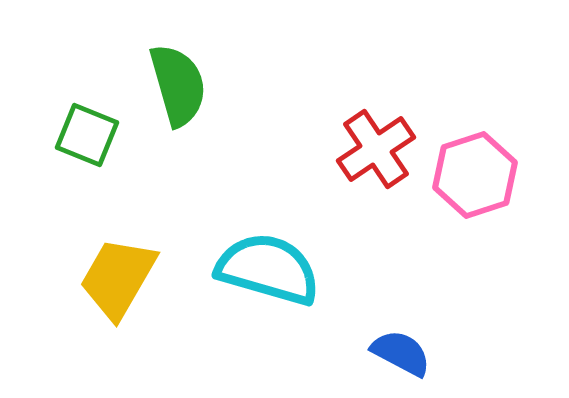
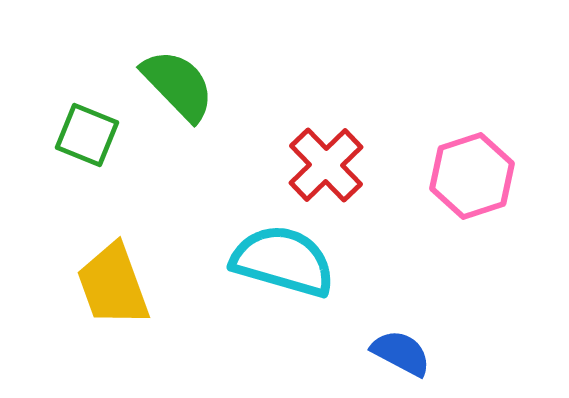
green semicircle: rotated 28 degrees counterclockwise
red cross: moved 50 px left, 16 px down; rotated 10 degrees counterclockwise
pink hexagon: moved 3 px left, 1 px down
cyan semicircle: moved 15 px right, 8 px up
yellow trapezoid: moved 5 px left, 7 px down; rotated 50 degrees counterclockwise
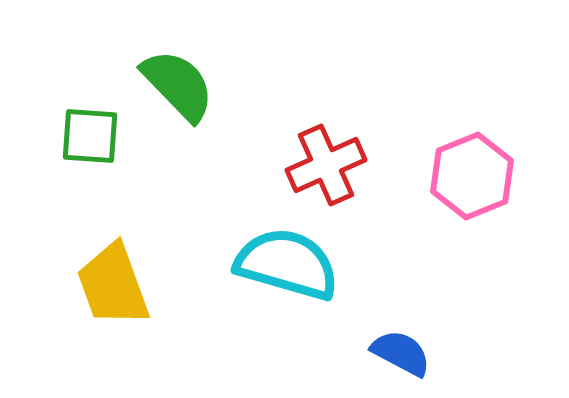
green square: moved 3 px right, 1 px down; rotated 18 degrees counterclockwise
red cross: rotated 20 degrees clockwise
pink hexagon: rotated 4 degrees counterclockwise
cyan semicircle: moved 4 px right, 3 px down
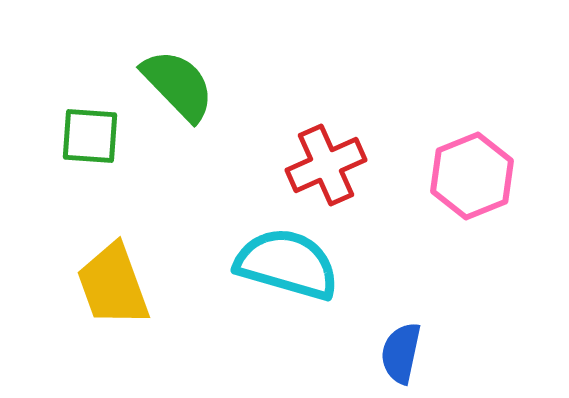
blue semicircle: rotated 106 degrees counterclockwise
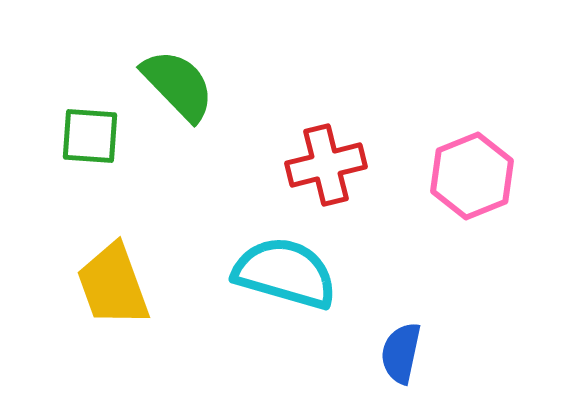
red cross: rotated 10 degrees clockwise
cyan semicircle: moved 2 px left, 9 px down
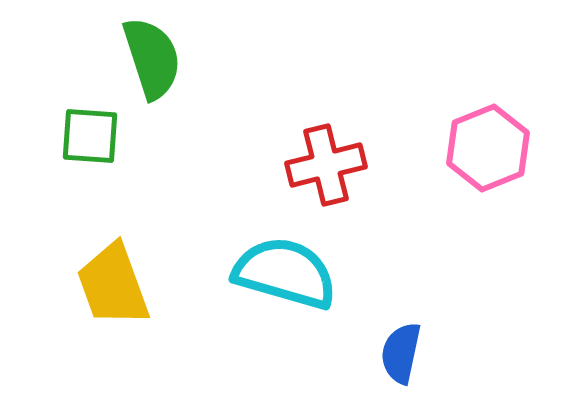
green semicircle: moved 26 px left, 27 px up; rotated 26 degrees clockwise
pink hexagon: moved 16 px right, 28 px up
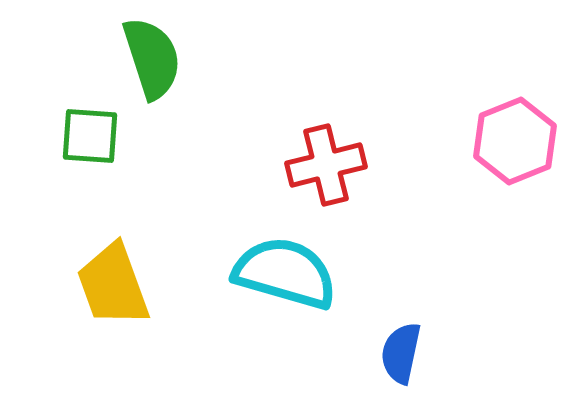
pink hexagon: moved 27 px right, 7 px up
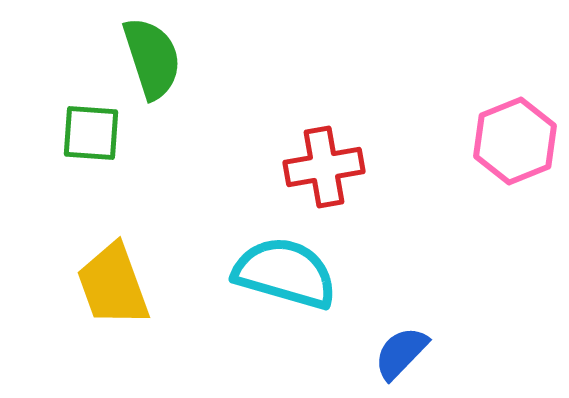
green square: moved 1 px right, 3 px up
red cross: moved 2 px left, 2 px down; rotated 4 degrees clockwise
blue semicircle: rotated 32 degrees clockwise
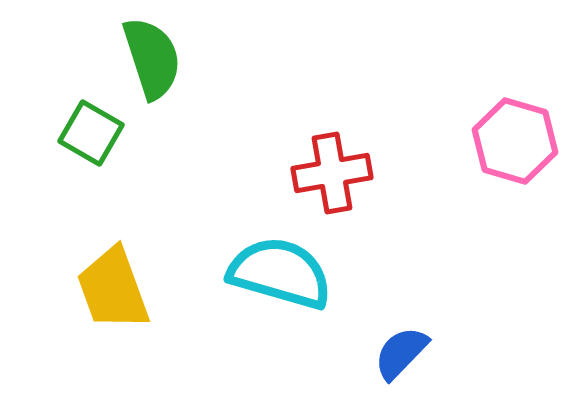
green square: rotated 26 degrees clockwise
pink hexagon: rotated 22 degrees counterclockwise
red cross: moved 8 px right, 6 px down
cyan semicircle: moved 5 px left
yellow trapezoid: moved 4 px down
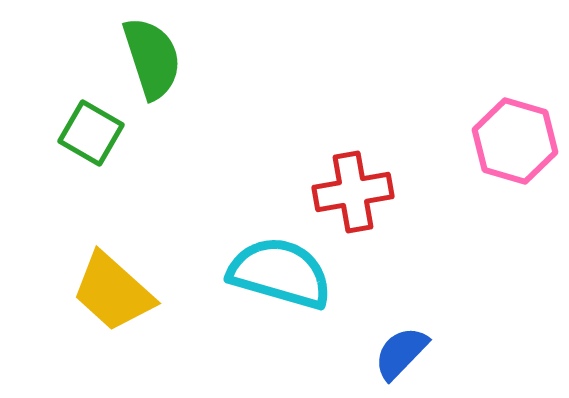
red cross: moved 21 px right, 19 px down
yellow trapezoid: moved 3 px down; rotated 28 degrees counterclockwise
